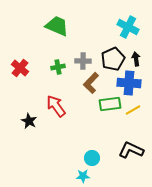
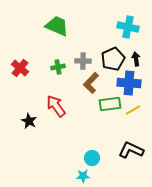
cyan cross: rotated 15 degrees counterclockwise
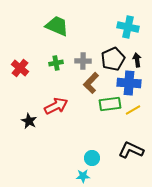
black arrow: moved 1 px right, 1 px down
green cross: moved 2 px left, 4 px up
red arrow: rotated 100 degrees clockwise
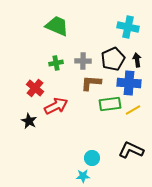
red cross: moved 15 px right, 20 px down
brown L-shape: rotated 50 degrees clockwise
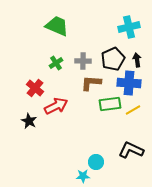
cyan cross: moved 1 px right; rotated 25 degrees counterclockwise
green cross: rotated 24 degrees counterclockwise
cyan circle: moved 4 px right, 4 px down
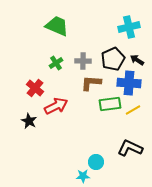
black arrow: rotated 48 degrees counterclockwise
black L-shape: moved 1 px left, 2 px up
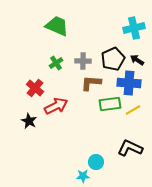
cyan cross: moved 5 px right, 1 px down
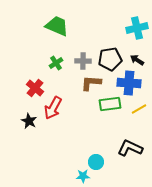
cyan cross: moved 3 px right
black pentagon: moved 3 px left; rotated 15 degrees clockwise
red arrow: moved 3 px left, 2 px down; rotated 145 degrees clockwise
yellow line: moved 6 px right, 1 px up
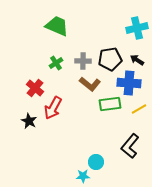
brown L-shape: moved 1 px left, 1 px down; rotated 145 degrees counterclockwise
black L-shape: moved 2 px up; rotated 75 degrees counterclockwise
